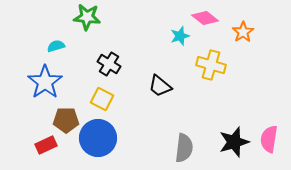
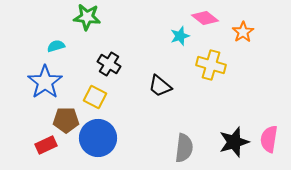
yellow square: moved 7 px left, 2 px up
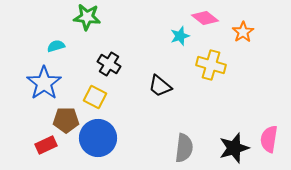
blue star: moved 1 px left, 1 px down
black star: moved 6 px down
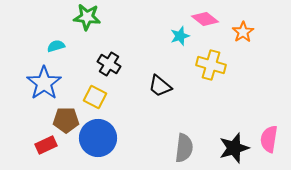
pink diamond: moved 1 px down
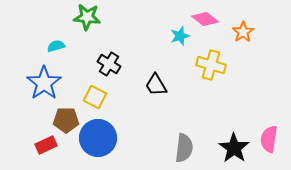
black trapezoid: moved 4 px left, 1 px up; rotated 20 degrees clockwise
black star: rotated 20 degrees counterclockwise
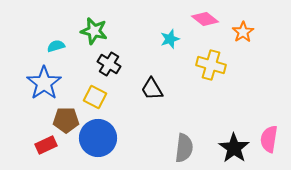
green star: moved 7 px right, 14 px down; rotated 8 degrees clockwise
cyan star: moved 10 px left, 3 px down
black trapezoid: moved 4 px left, 4 px down
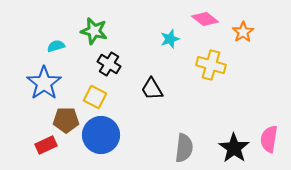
blue circle: moved 3 px right, 3 px up
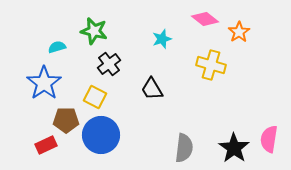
orange star: moved 4 px left
cyan star: moved 8 px left
cyan semicircle: moved 1 px right, 1 px down
black cross: rotated 20 degrees clockwise
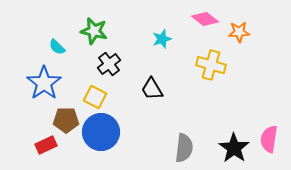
orange star: rotated 30 degrees clockwise
cyan semicircle: rotated 120 degrees counterclockwise
blue circle: moved 3 px up
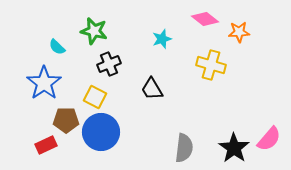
black cross: rotated 15 degrees clockwise
pink semicircle: rotated 148 degrees counterclockwise
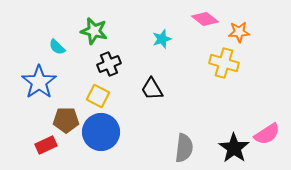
yellow cross: moved 13 px right, 2 px up
blue star: moved 5 px left, 1 px up
yellow square: moved 3 px right, 1 px up
pink semicircle: moved 2 px left, 5 px up; rotated 16 degrees clockwise
